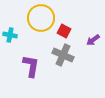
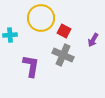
cyan cross: rotated 16 degrees counterclockwise
purple arrow: rotated 24 degrees counterclockwise
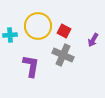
yellow circle: moved 3 px left, 8 px down
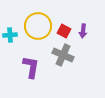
purple arrow: moved 10 px left, 9 px up; rotated 24 degrees counterclockwise
purple L-shape: moved 1 px down
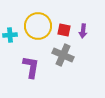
red square: moved 1 px up; rotated 16 degrees counterclockwise
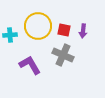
purple L-shape: moved 1 px left, 2 px up; rotated 40 degrees counterclockwise
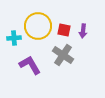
cyan cross: moved 4 px right, 3 px down
gray cross: rotated 10 degrees clockwise
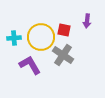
yellow circle: moved 3 px right, 11 px down
purple arrow: moved 4 px right, 10 px up
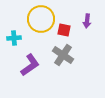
yellow circle: moved 18 px up
purple L-shape: rotated 85 degrees clockwise
